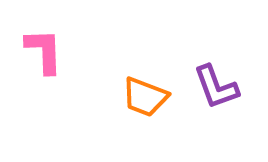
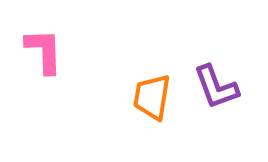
orange trapezoid: moved 7 px right; rotated 78 degrees clockwise
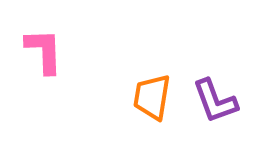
purple L-shape: moved 1 px left, 14 px down
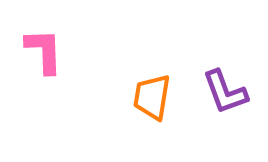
purple L-shape: moved 10 px right, 9 px up
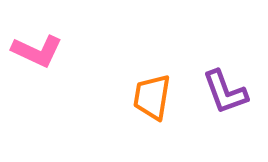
pink L-shape: moved 7 px left; rotated 117 degrees clockwise
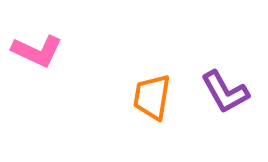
purple L-shape: rotated 9 degrees counterclockwise
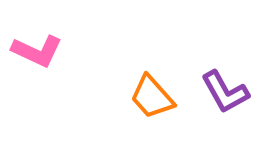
orange trapezoid: rotated 51 degrees counterclockwise
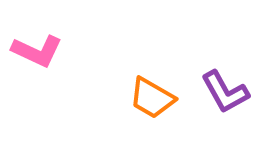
orange trapezoid: moved 1 px down; rotated 18 degrees counterclockwise
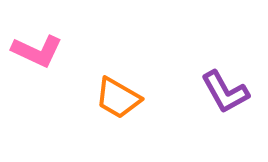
orange trapezoid: moved 34 px left
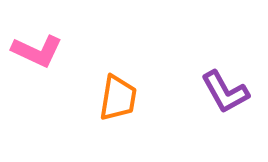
orange trapezoid: rotated 111 degrees counterclockwise
